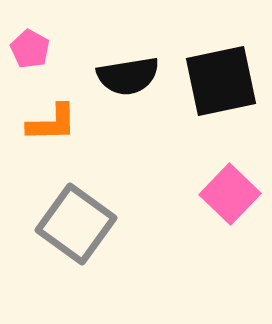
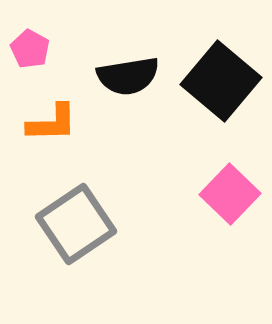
black square: rotated 38 degrees counterclockwise
gray square: rotated 20 degrees clockwise
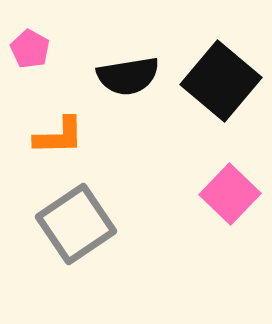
orange L-shape: moved 7 px right, 13 px down
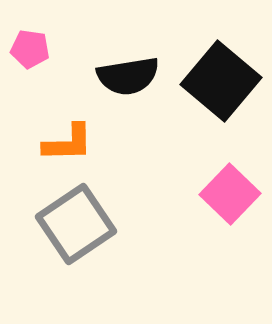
pink pentagon: rotated 21 degrees counterclockwise
orange L-shape: moved 9 px right, 7 px down
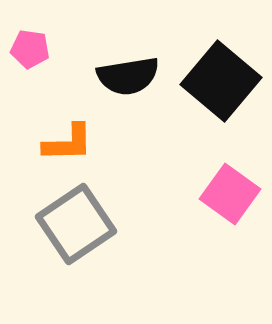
pink square: rotated 8 degrees counterclockwise
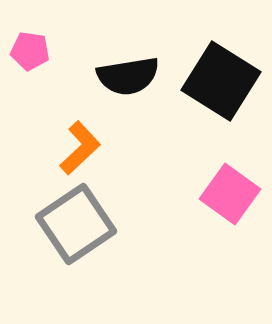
pink pentagon: moved 2 px down
black square: rotated 8 degrees counterclockwise
orange L-shape: moved 12 px right, 5 px down; rotated 42 degrees counterclockwise
